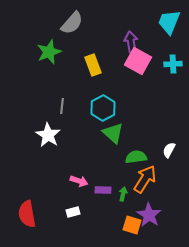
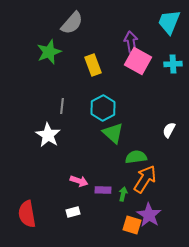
white semicircle: moved 20 px up
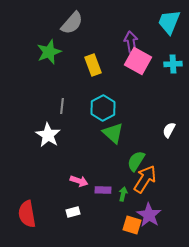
green semicircle: moved 4 px down; rotated 50 degrees counterclockwise
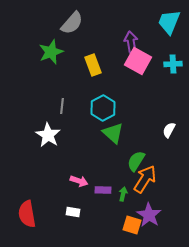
green star: moved 2 px right
white rectangle: rotated 24 degrees clockwise
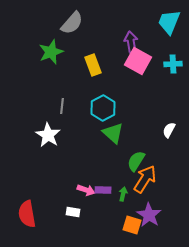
pink arrow: moved 7 px right, 9 px down
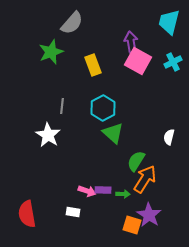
cyan trapezoid: rotated 8 degrees counterclockwise
cyan cross: moved 2 px up; rotated 24 degrees counterclockwise
white semicircle: moved 7 px down; rotated 14 degrees counterclockwise
pink arrow: moved 1 px right, 1 px down
green arrow: rotated 80 degrees clockwise
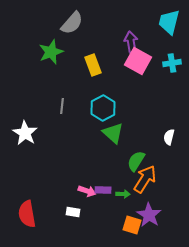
cyan cross: moved 1 px left, 1 px down; rotated 18 degrees clockwise
white star: moved 23 px left, 2 px up
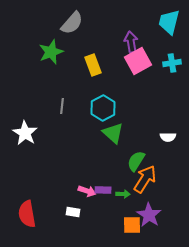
pink square: rotated 32 degrees clockwise
white semicircle: moved 1 px left; rotated 105 degrees counterclockwise
orange square: rotated 18 degrees counterclockwise
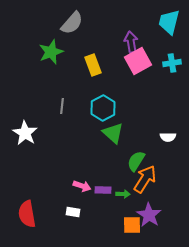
pink arrow: moved 5 px left, 5 px up
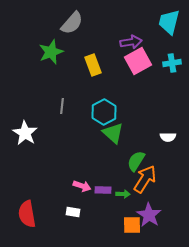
purple arrow: rotated 90 degrees clockwise
cyan hexagon: moved 1 px right, 4 px down
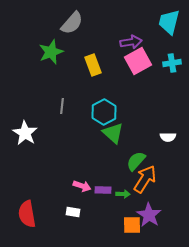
green semicircle: rotated 10 degrees clockwise
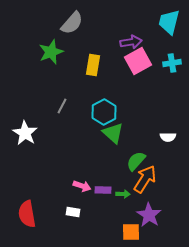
yellow rectangle: rotated 30 degrees clockwise
gray line: rotated 21 degrees clockwise
orange square: moved 1 px left, 7 px down
